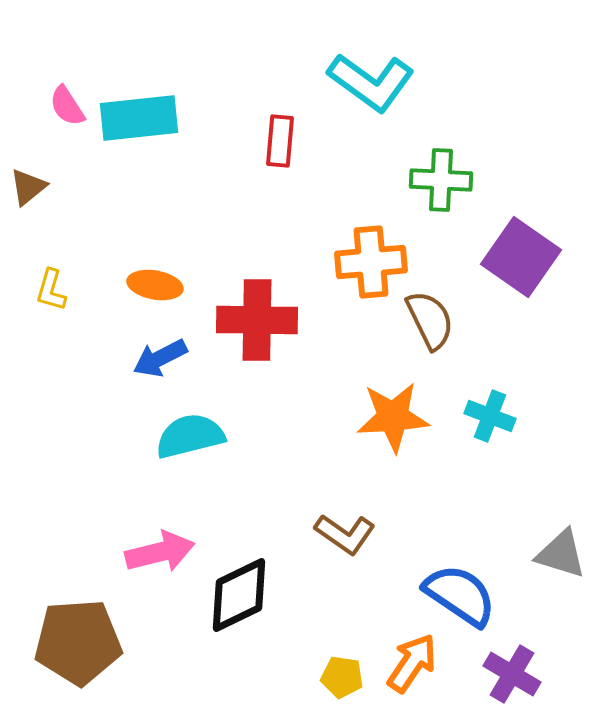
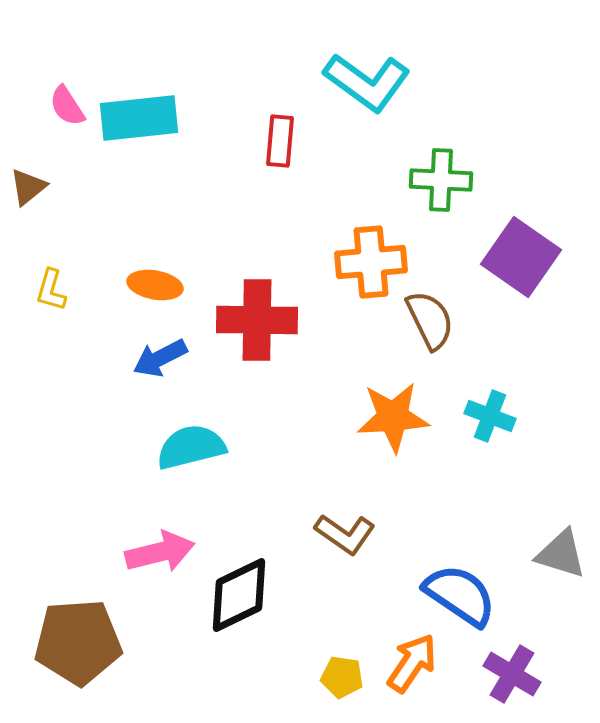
cyan L-shape: moved 4 px left
cyan semicircle: moved 1 px right, 11 px down
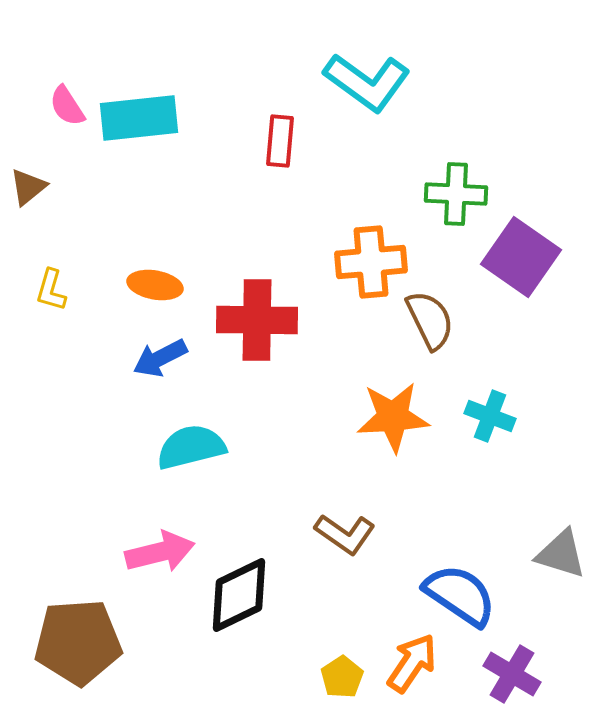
green cross: moved 15 px right, 14 px down
yellow pentagon: rotated 30 degrees clockwise
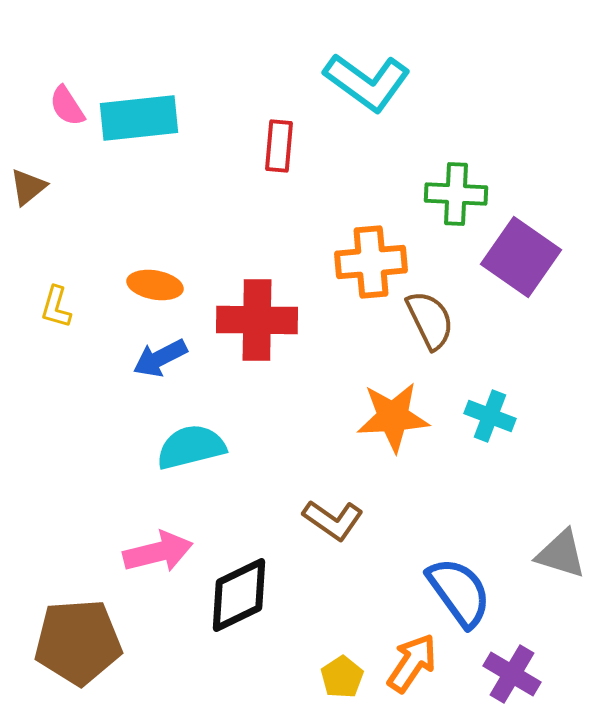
red rectangle: moved 1 px left, 5 px down
yellow L-shape: moved 5 px right, 17 px down
brown L-shape: moved 12 px left, 14 px up
pink arrow: moved 2 px left
blue semicircle: moved 1 px left, 3 px up; rotated 20 degrees clockwise
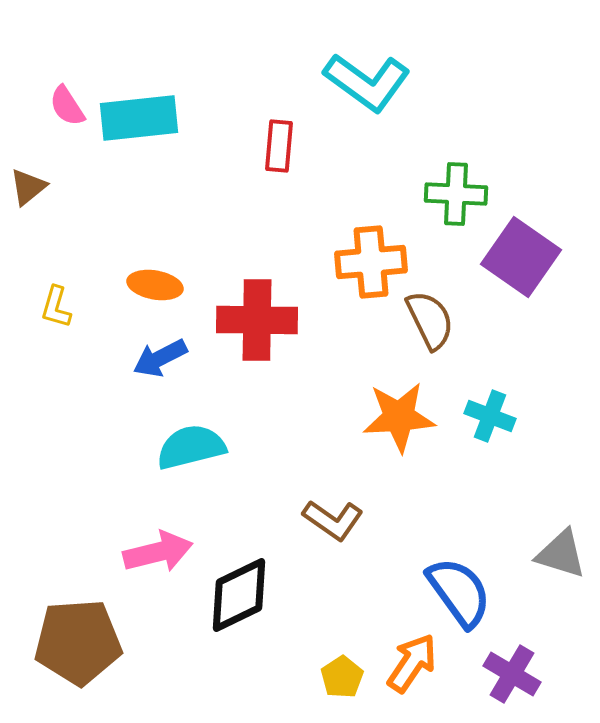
orange star: moved 6 px right
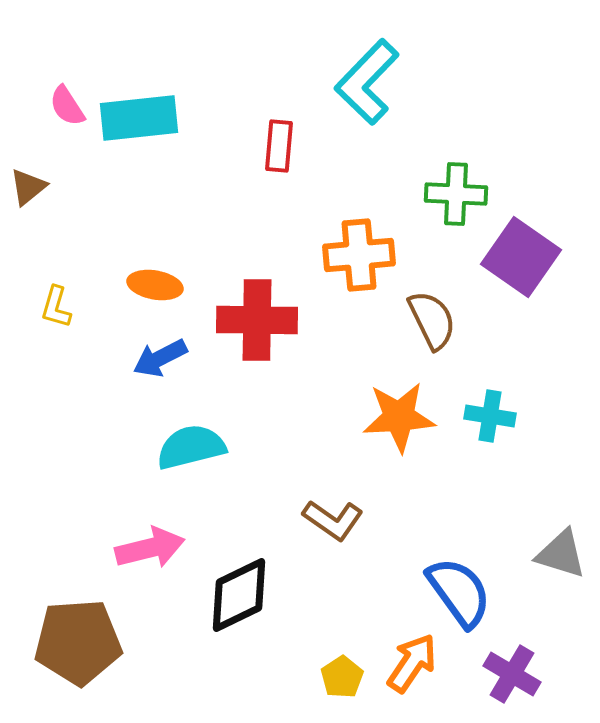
cyan L-shape: rotated 98 degrees clockwise
orange cross: moved 12 px left, 7 px up
brown semicircle: moved 2 px right
cyan cross: rotated 12 degrees counterclockwise
pink arrow: moved 8 px left, 4 px up
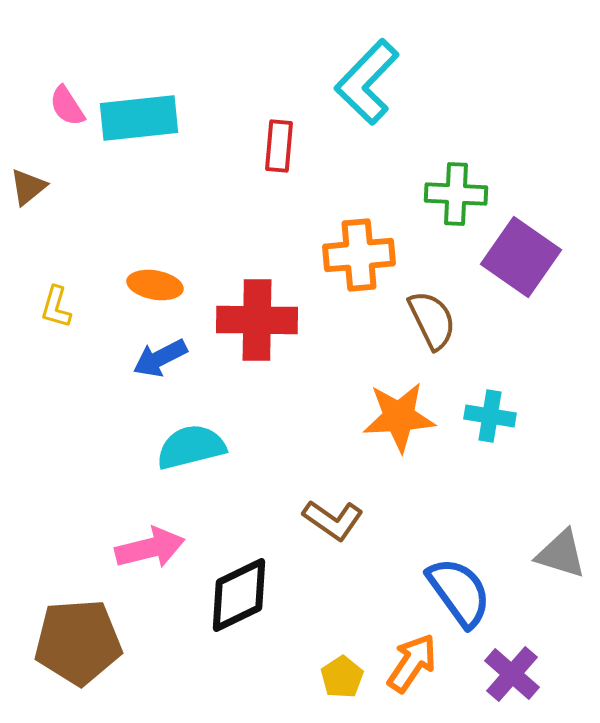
purple cross: rotated 10 degrees clockwise
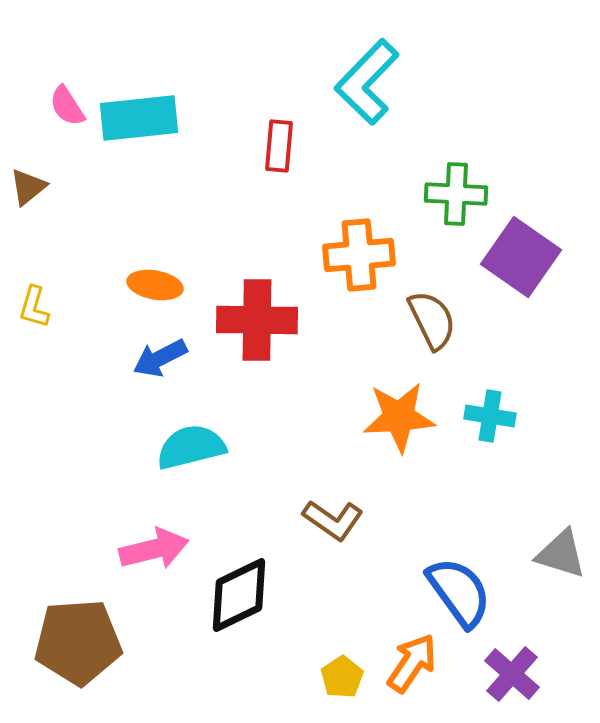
yellow L-shape: moved 22 px left
pink arrow: moved 4 px right, 1 px down
